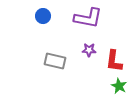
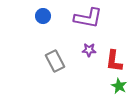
gray rectangle: rotated 50 degrees clockwise
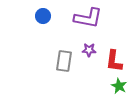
gray rectangle: moved 9 px right; rotated 35 degrees clockwise
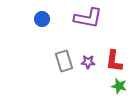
blue circle: moved 1 px left, 3 px down
purple star: moved 1 px left, 12 px down
gray rectangle: rotated 25 degrees counterclockwise
green star: rotated 14 degrees counterclockwise
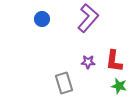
purple L-shape: rotated 60 degrees counterclockwise
gray rectangle: moved 22 px down
